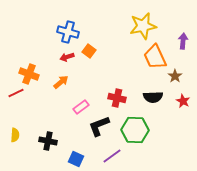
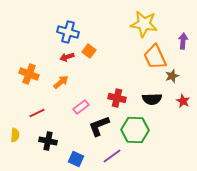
yellow star: moved 1 px right, 2 px up; rotated 20 degrees clockwise
brown star: moved 3 px left; rotated 16 degrees clockwise
red line: moved 21 px right, 20 px down
black semicircle: moved 1 px left, 2 px down
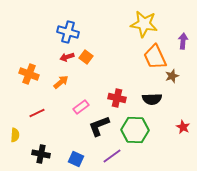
orange square: moved 3 px left, 6 px down
red star: moved 26 px down
black cross: moved 7 px left, 13 px down
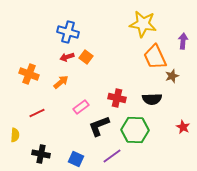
yellow star: moved 1 px left
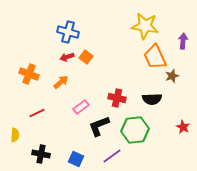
yellow star: moved 2 px right, 2 px down
green hexagon: rotated 8 degrees counterclockwise
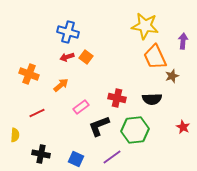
orange arrow: moved 3 px down
purple line: moved 1 px down
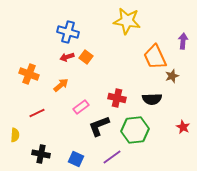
yellow star: moved 18 px left, 5 px up
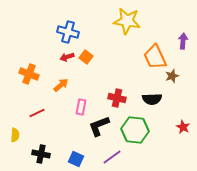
pink rectangle: rotated 42 degrees counterclockwise
green hexagon: rotated 12 degrees clockwise
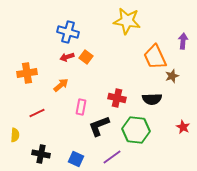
orange cross: moved 2 px left, 1 px up; rotated 30 degrees counterclockwise
green hexagon: moved 1 px right
